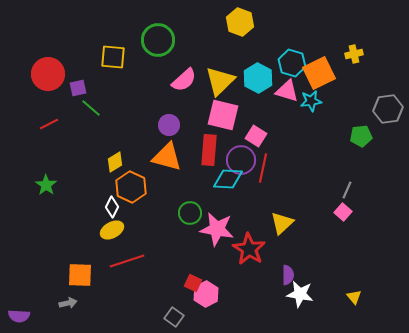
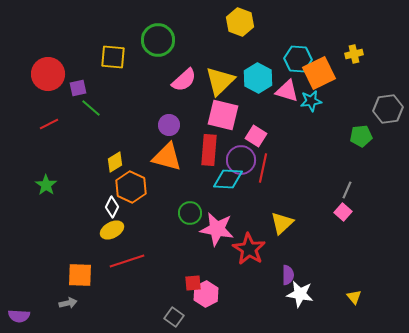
cyan hexagon at (292, 63): moved 6 px right, 4 px up; rotated 12 degrees counterclockwise
red square at (193, 283): rotated 30 degrees counterclockwise
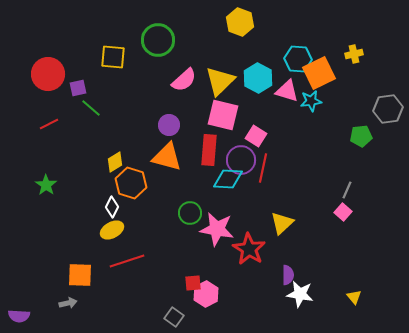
orange hexagon at (131, 187): moved 4 px up; rotated 8 degrees counterclockwise
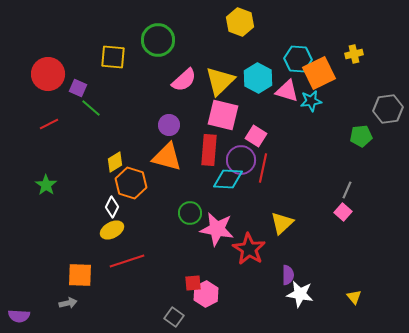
purple square at (78, 88): rotated 36 degrees clockwise
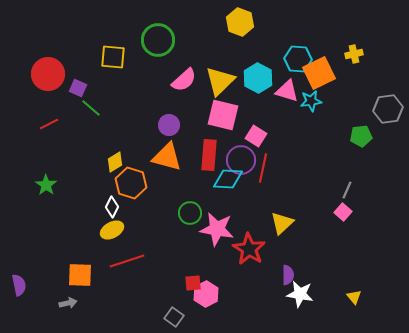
red rectangle at (209, 150): moved 5 px down
purple semicircle at (19, 316): moved 31 px up; rotated 105 degrees counterclockwise
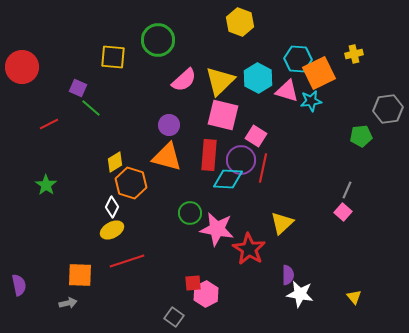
red circle at (48, 74): moved 26 px left, 7 px up
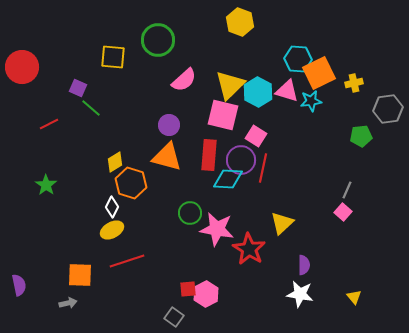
yellow cross at (354, 54): moved 29 px down
cyan hexagon at (258, 78): moved 14 px down
yellow triangle at (220, 81): moved 10 px right, 4 px down
purple semicircle at (288, 275): moved 16 px right, 10 px up
red square at (193, 283): moved 5 px left, 6 px down
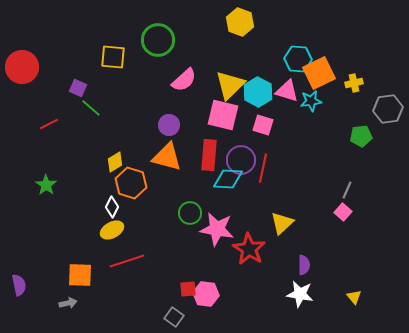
pink square at (256, 136): moved 7 px right, 11 px up; rotated 15 degrees counterclockwise
pink hexagon at (206, 294): rotated 25 degrees counterclockwise
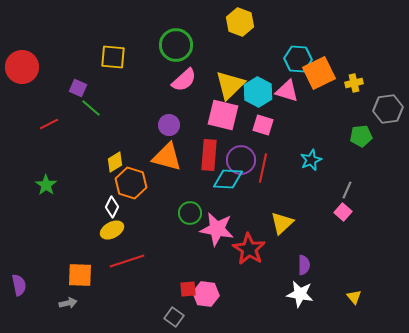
green circle at (158, 40): moved 18 px right, 5 px down
cyan star at (311, 101): moved 59 px down; rotated 15 degrees counterclockwise
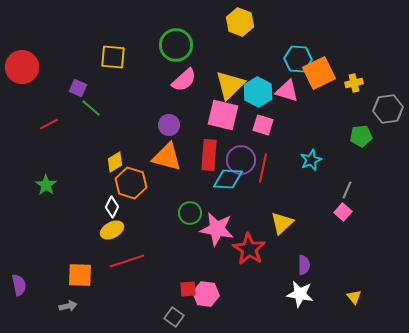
gray arrow at (68, 303): moved 3 px down
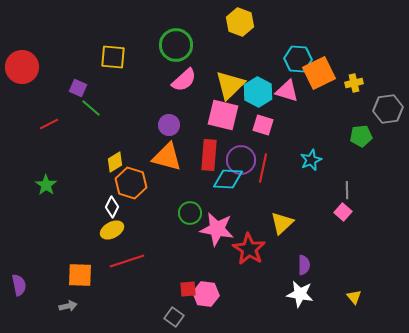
gray line at (347, 190): rotated 24 degrees counterclockwise
